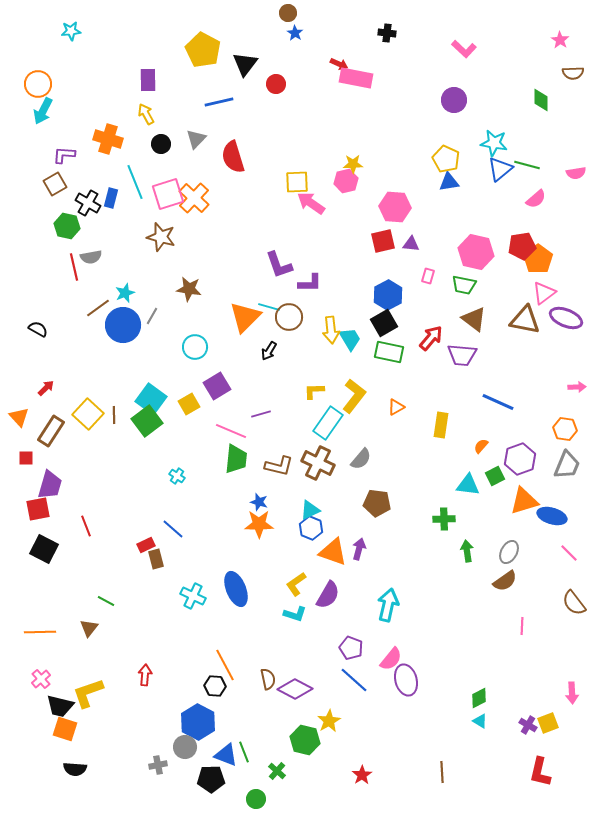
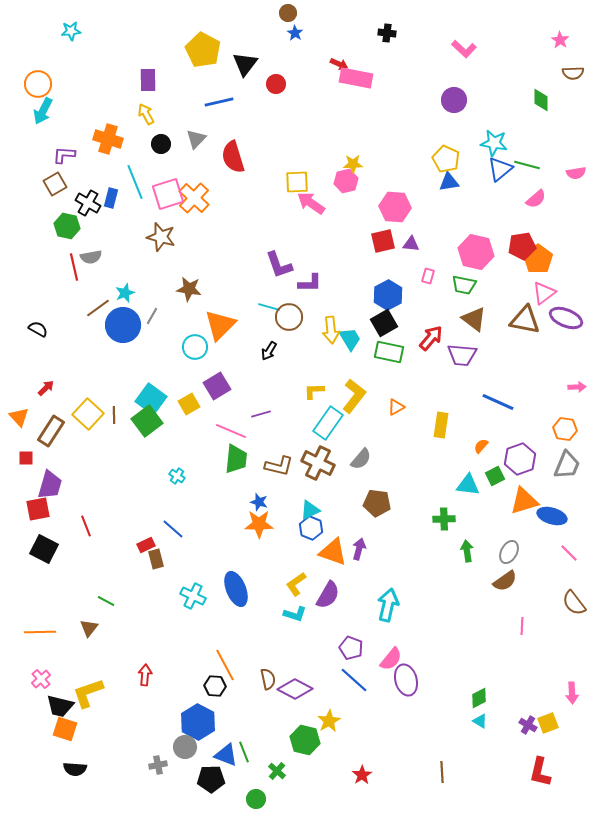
orange triangle at (245, 317): moved 25 px left, 8 px down
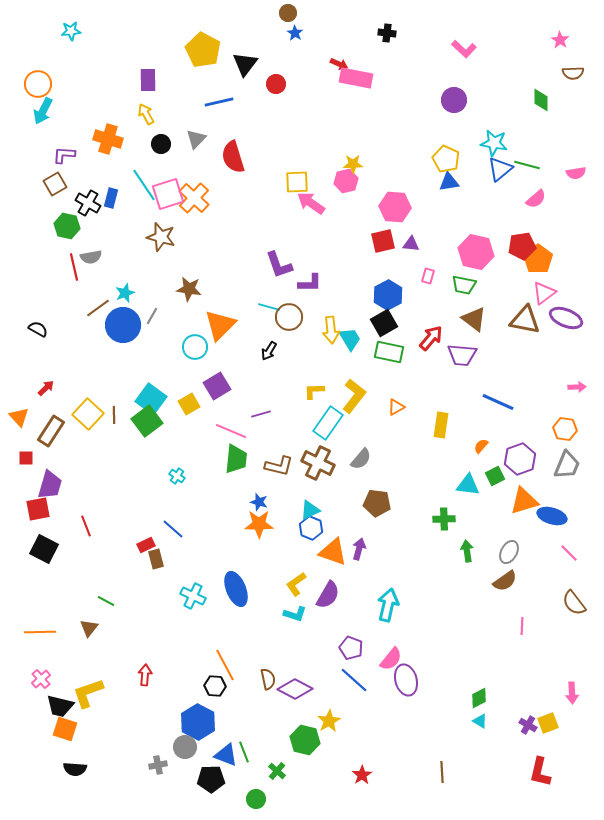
cyan line at (135, 182): moved 9 px right, 3 px down; rotated 12 degrees counterclockwise
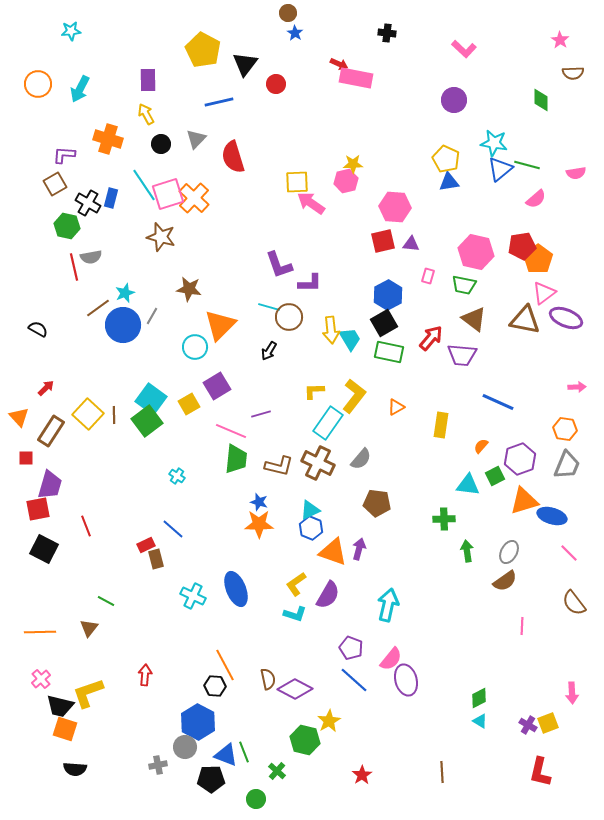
cyan arrow at (43, 111): moved 37 px right, 22 px up
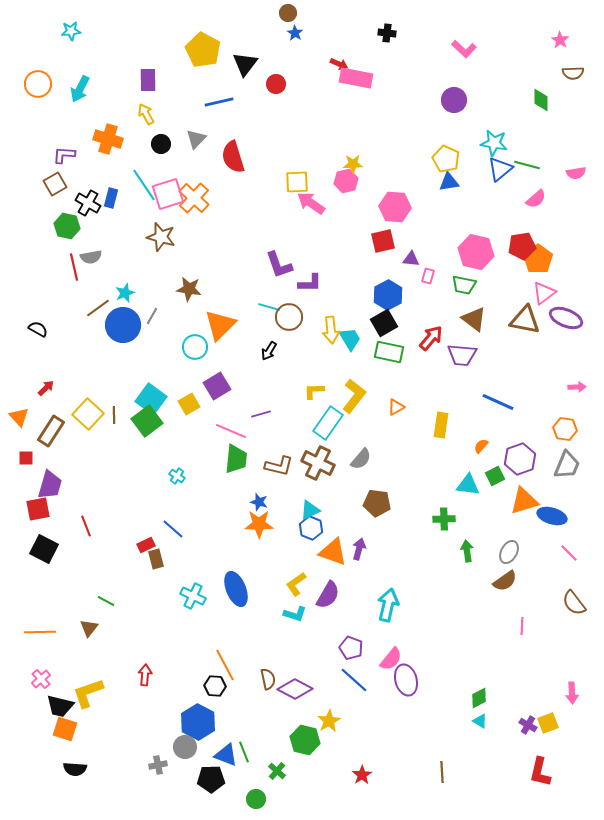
purple triangle at (411, 244): moved 15 px down
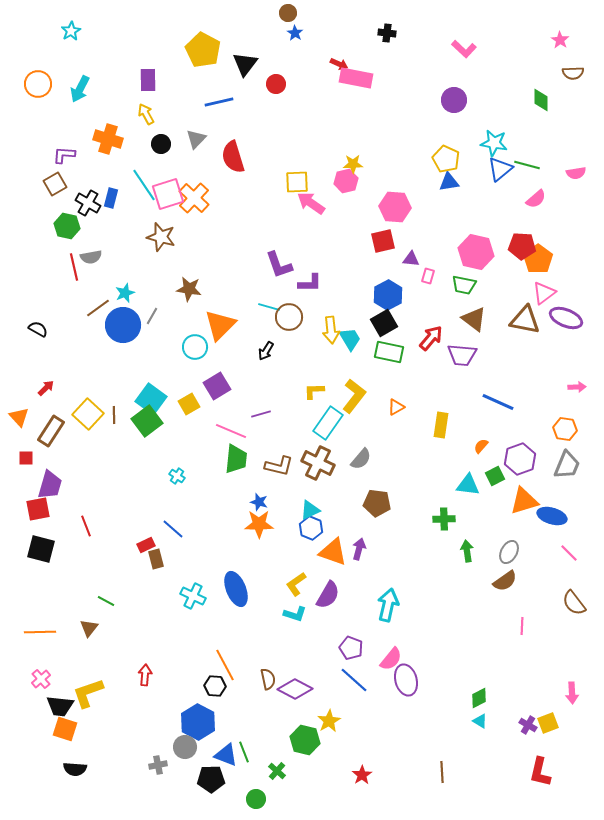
cyan star at (71, 31): rotated 24 degrees counterclockwise
red pentagon at (522, 246): rotated 12 degrees clockwise
black arrow at (269, 351): moved 3 px left
black square at (44, 549): moved 3 px left; rotated 12 degrees counterclockwise
black trapezoid at (60, 706): rotated 8 degrees counterclockwise
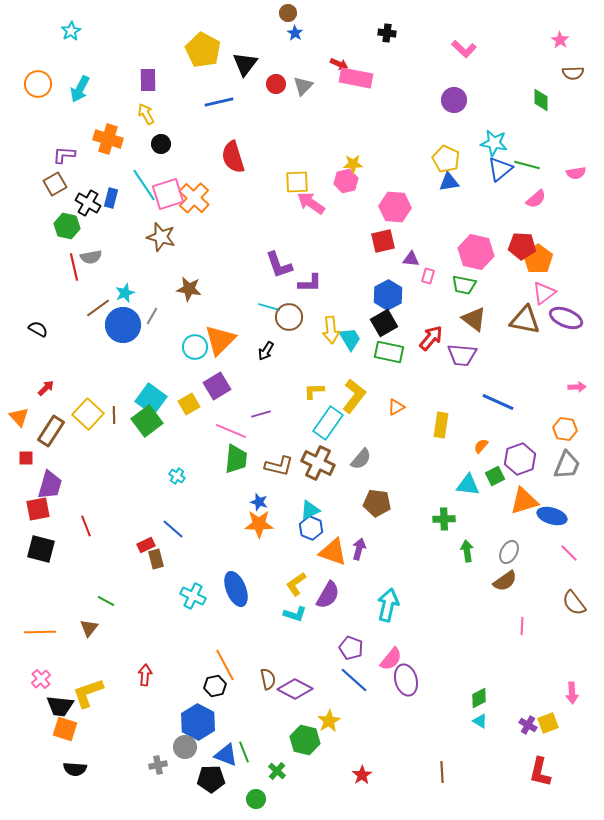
gray triangle at (196, 139): moved 107 px right, 53 px up
orange triangle at (220, 325): moved 15 px down
black hexagon at (215, 686): rotated 15 degrees counterclockwise
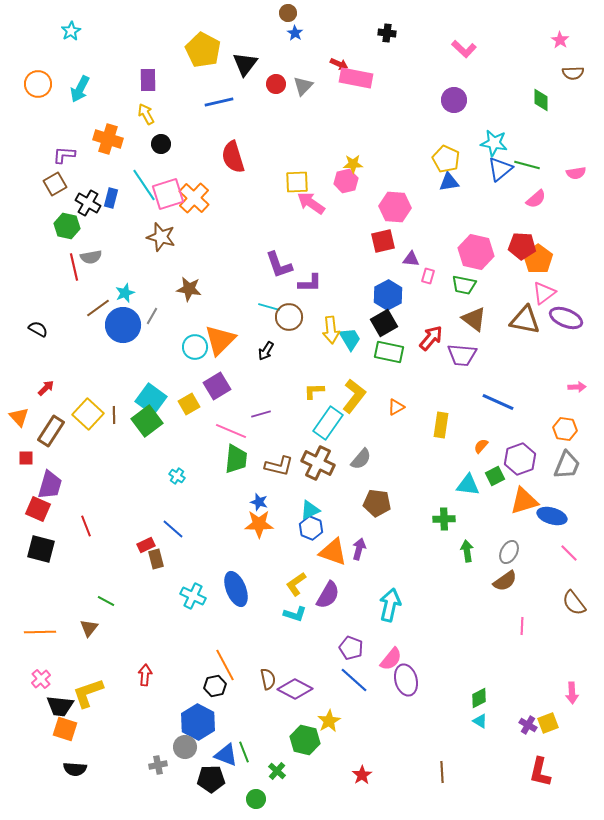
red square at (38, 509): rotated 35 degrees clockwise
cyan arrow at (388, 605): moved 2 px right
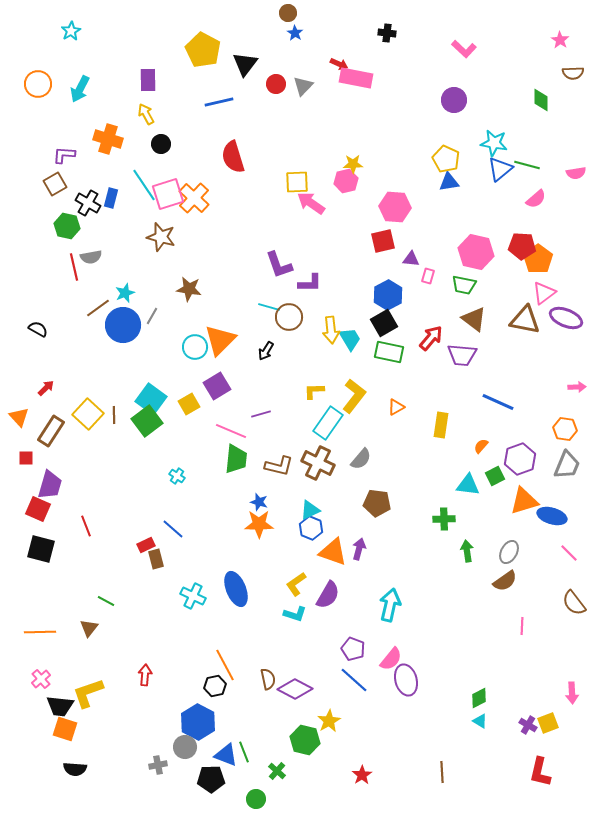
purple pentagon at (351, 648): moved 2 px right, 1 px down
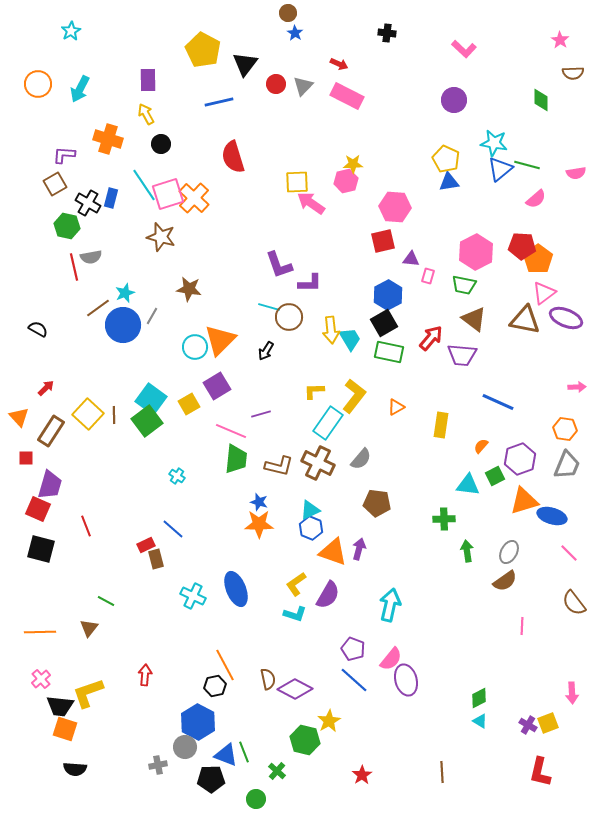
pink rectangle at (356, 78): moved 9 px left, 18 px down; rotated 16 degrees clockwise
pink hexagon at (476, 252): rotated 20 degrees clockwise
